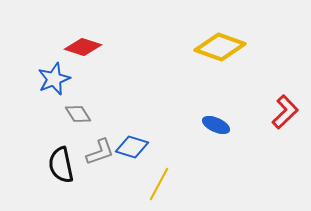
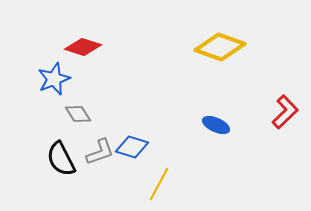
black semicircle: moved 6 px up; rotated 15 degrees counterclockwise
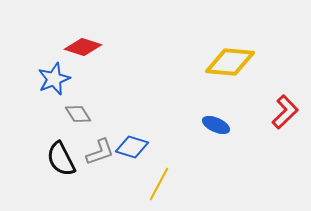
yellow diamond: moved 10 px right, 15 px down; rotated 15 degrees counterclockwise
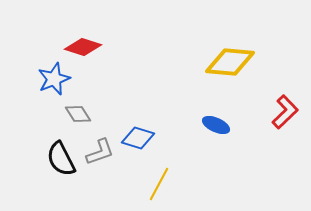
blue diamond: moved 6 px right, 9 px up
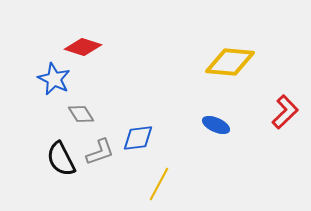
blue star: rotated 24 degrees counterclockwise
gray diamond: moved 3 px right
blue diamond: rotated 24 degrees counterclockwise
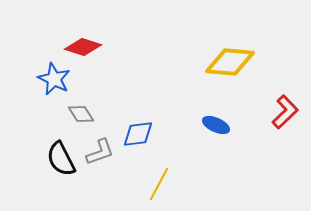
blue diamond: moved 4 px up
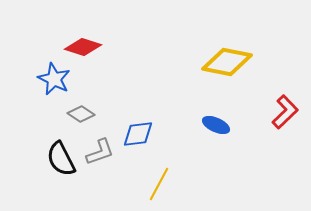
yellow diamond: moved 3 px left; rotated 6 degrees clockwise
gray diamond: rotated 24 degrees counterclockwise
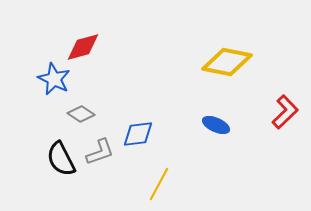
red diamond: rotated 33 degrees counterclockwise
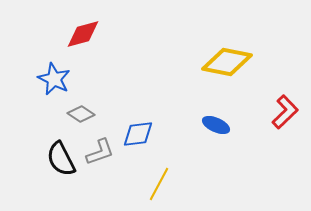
red diamond: moved 13 px up
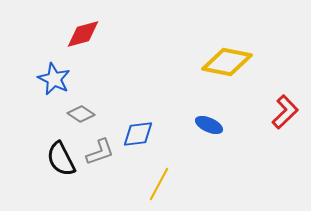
blue ellipse: moved 7 px left
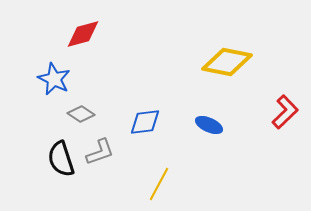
blue diamond: moved 7 px right, 12 px up
black semicircle: rotated 9 degrees clockwise
